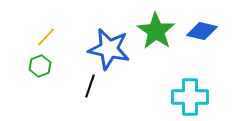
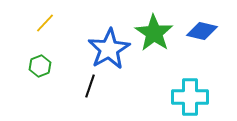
green star: moved 2 px left, 2 px down
yellow line: moved 1 px left, 14 px up
blue star: rotated 30 degrees clockwise
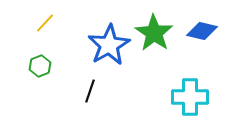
blue star: moved 4 px up
black line: moved 5 px down
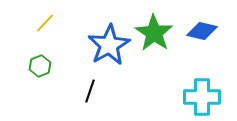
cyan cross: moved 12 px right
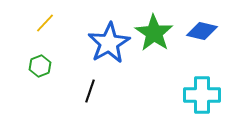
blue star: moved 2 px up
cyan cross: moved 2 px up
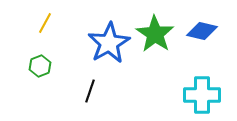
yellow line: rotated 15 degrees counterclockwise
green star: moved 1 px right, 1 px down
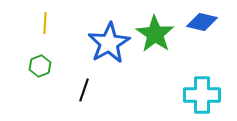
yellow line: rotated 25 degrees counterclockwise
blue diamond: moved 9 px up
black line: moved 6 px left, 1 px up
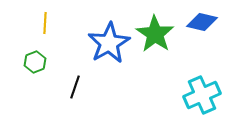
green hexagon: moved 5 px left, 4 px up
black line: moved 9 px left, 3 px up
cyan cross: rotated 24 degrees counterclockwise
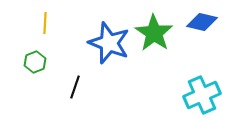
green star: moved 1 px left, 1 px up
blue star: rotated 21 degrees counterclockwise
